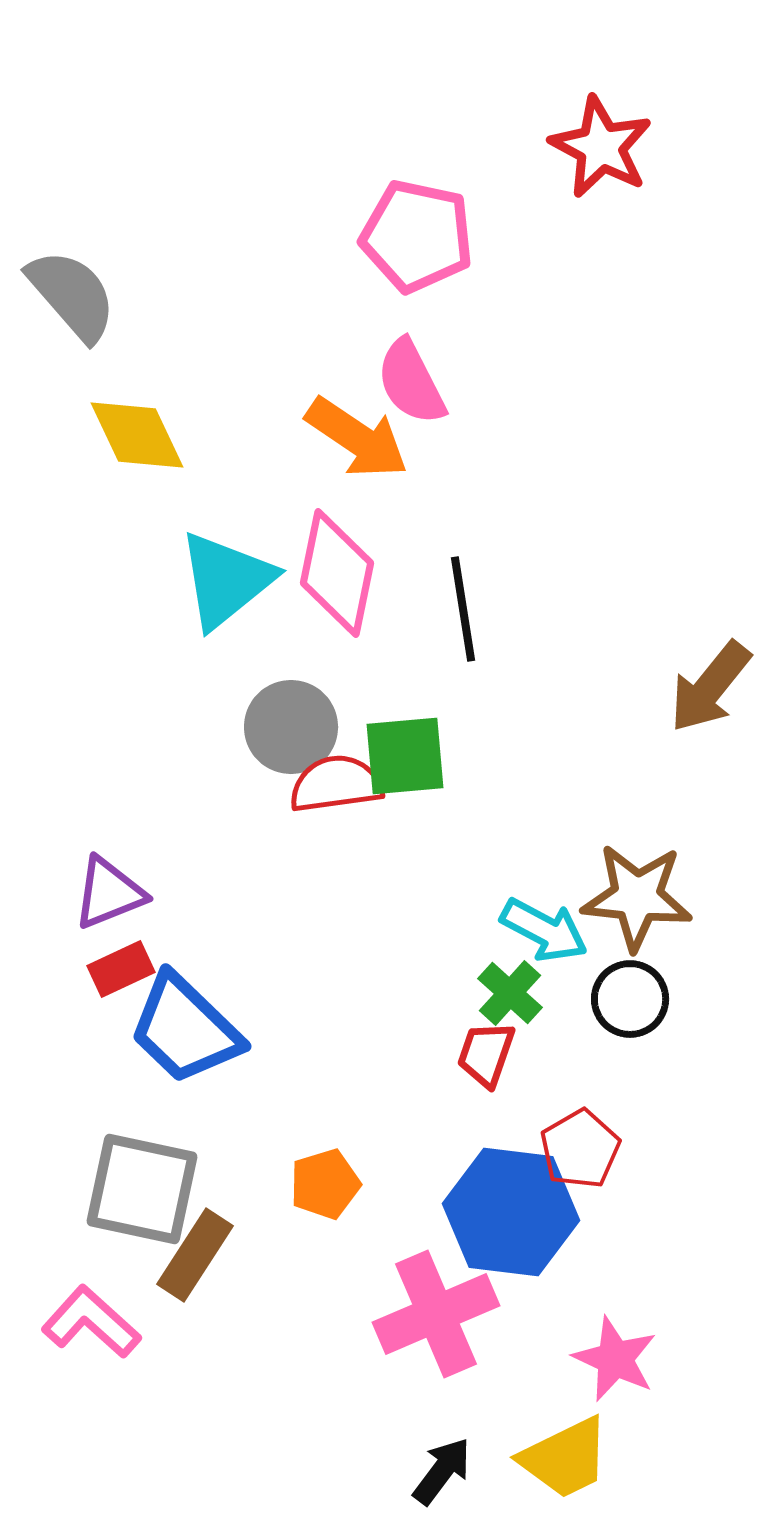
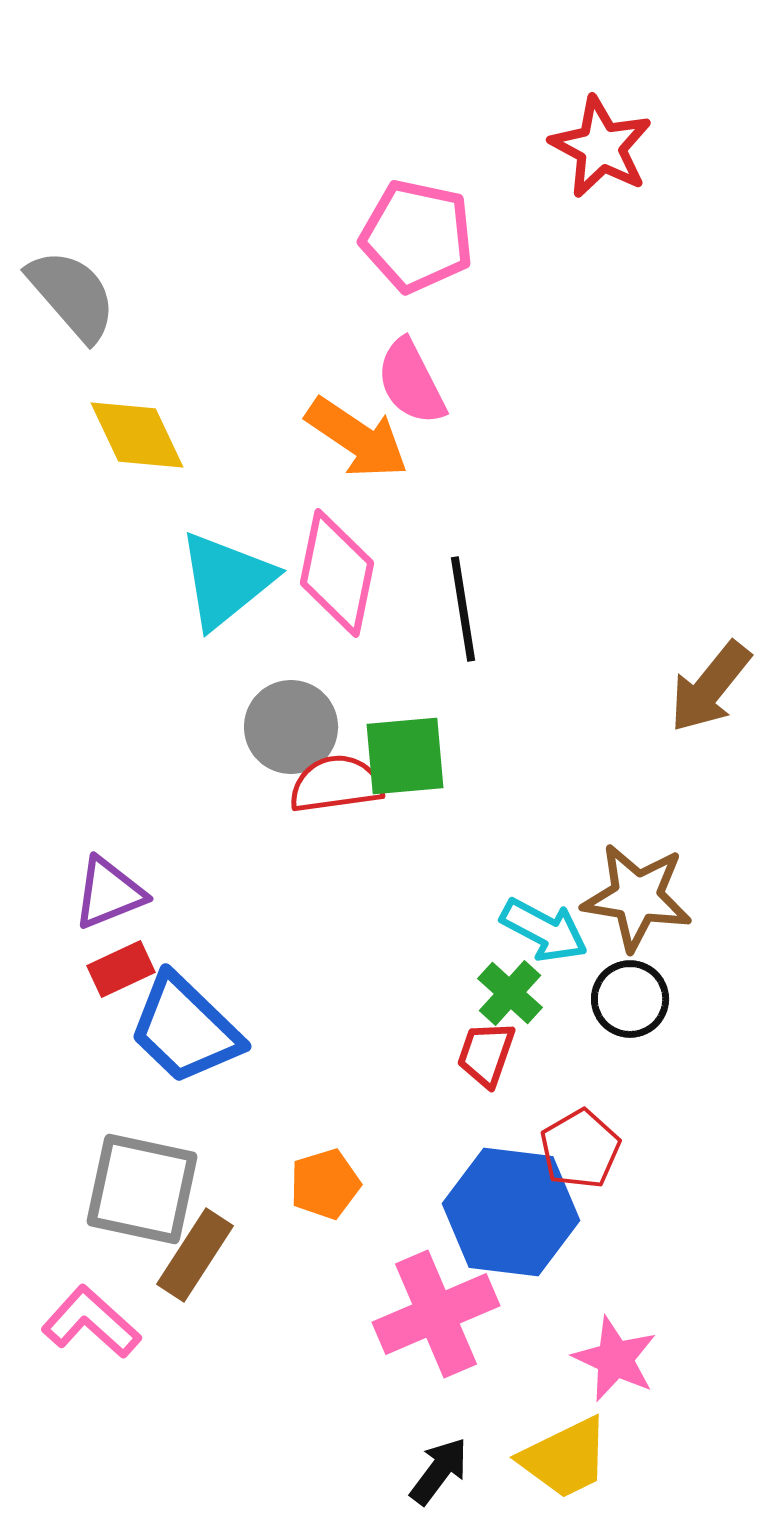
brown star: rotated 3 degrees clockwise
black arrow: moved 3 px left
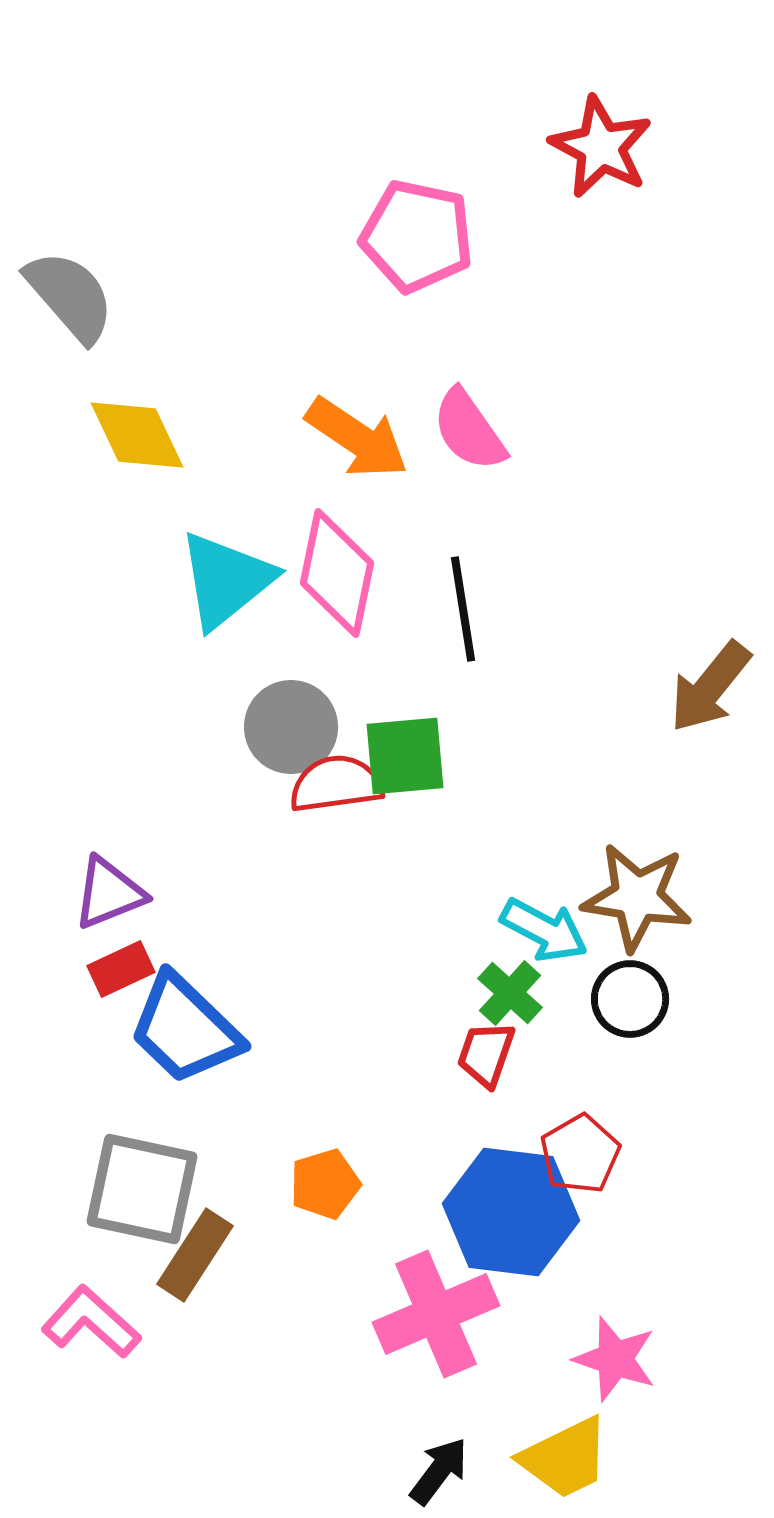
gray semicircle: moved 2 px left, 1 px down
pink semicircle: moved 58 px right, 48 px down; rotated 8 degrees counterclockwise
red pentagon: moved 5 px down
pink star: rotated 6 degrees counterclockwise
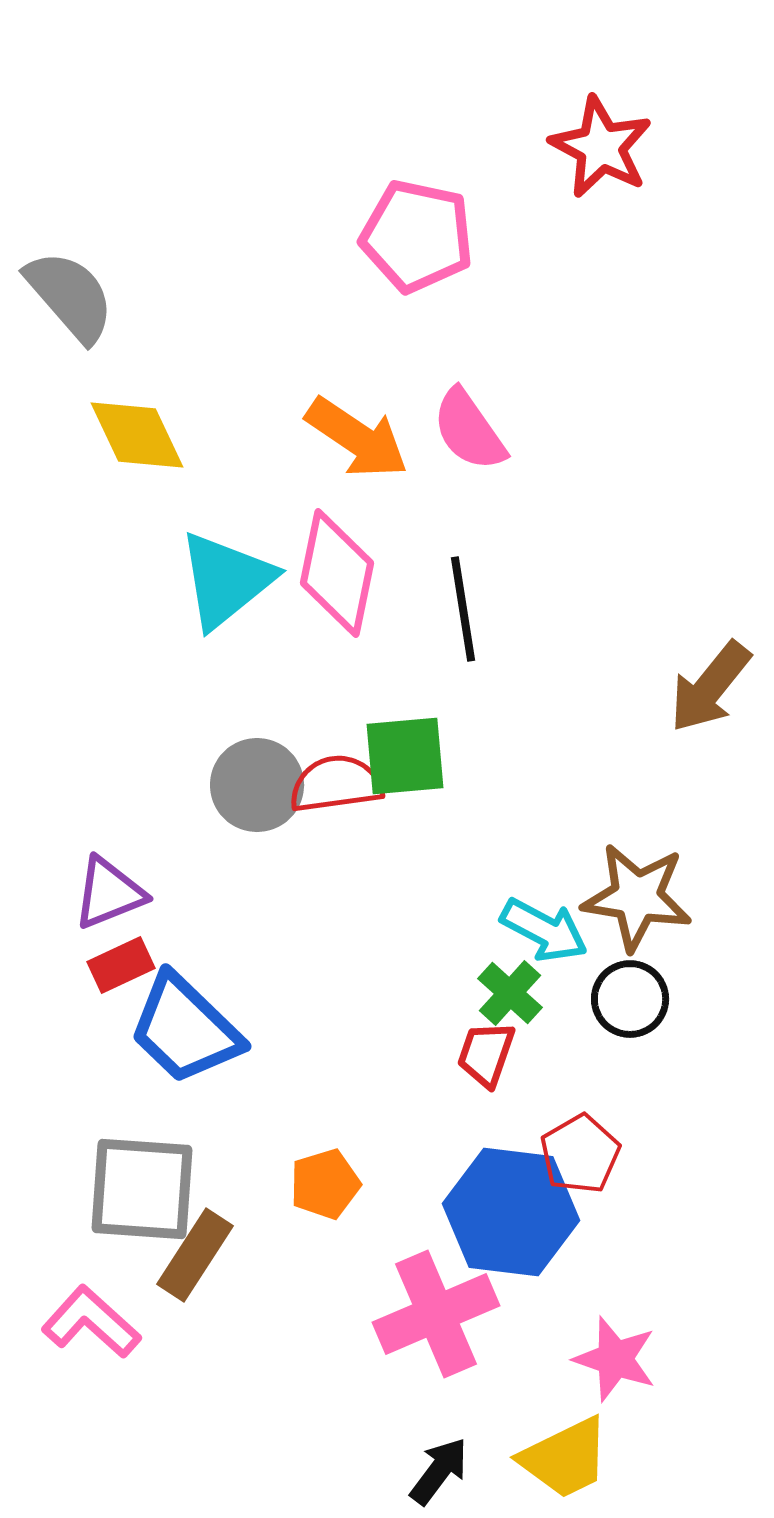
gray circle: moved 34 px left, 58 px down
red rectangle: moved 4 px up
gray square: rotated 8 degrees counterclockwise
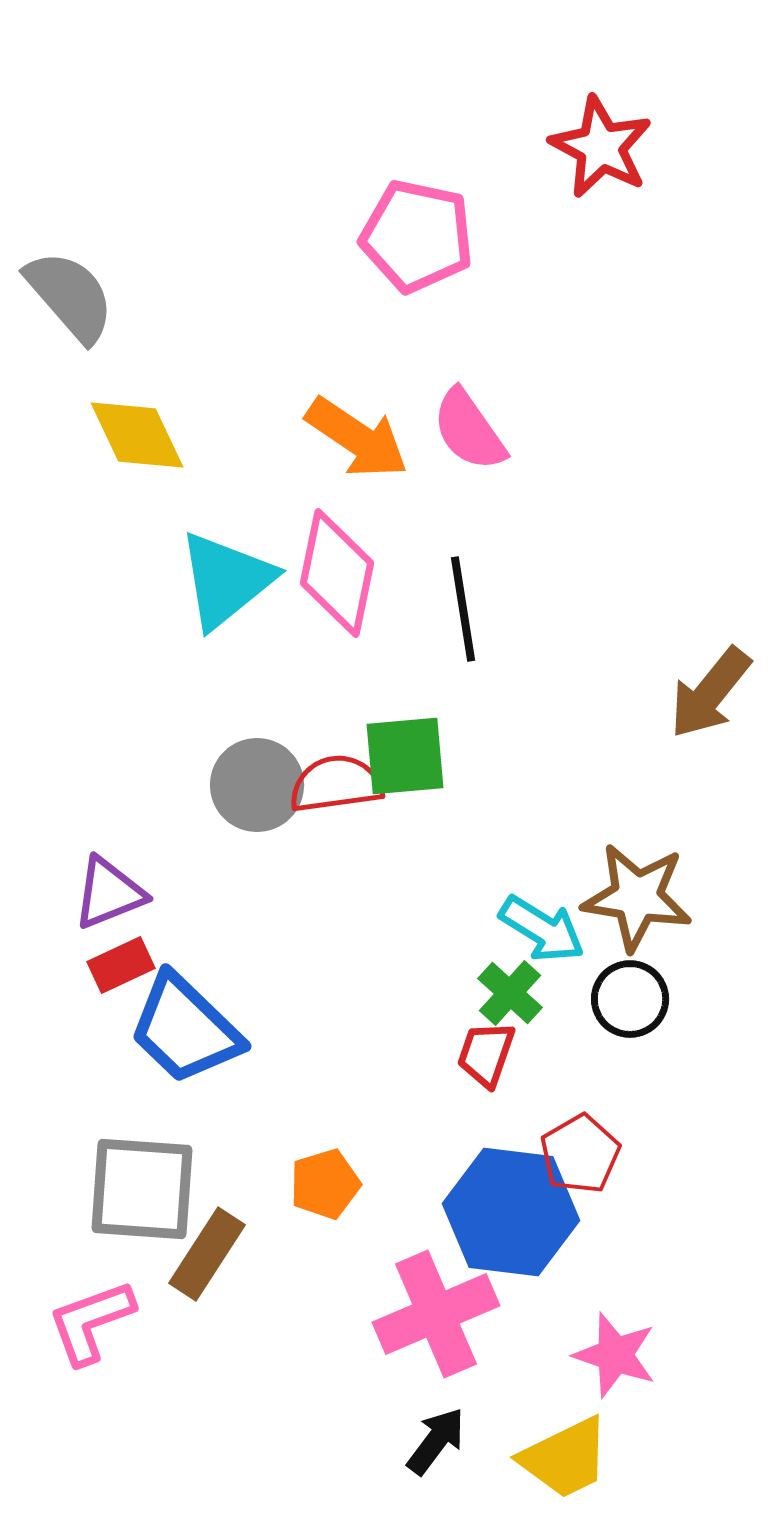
brown arrow: moved 6 px down
cyan arrow: moved 2 px left, 1 px up; rotated 4 degrees clockwise
brown rectangle: moved 12 px right, 1 px up
pink L-shape: rotated 62 degrees counterclockwise
pink star: moved 4 px up
black arrow: moved 3 px left, 30 px up
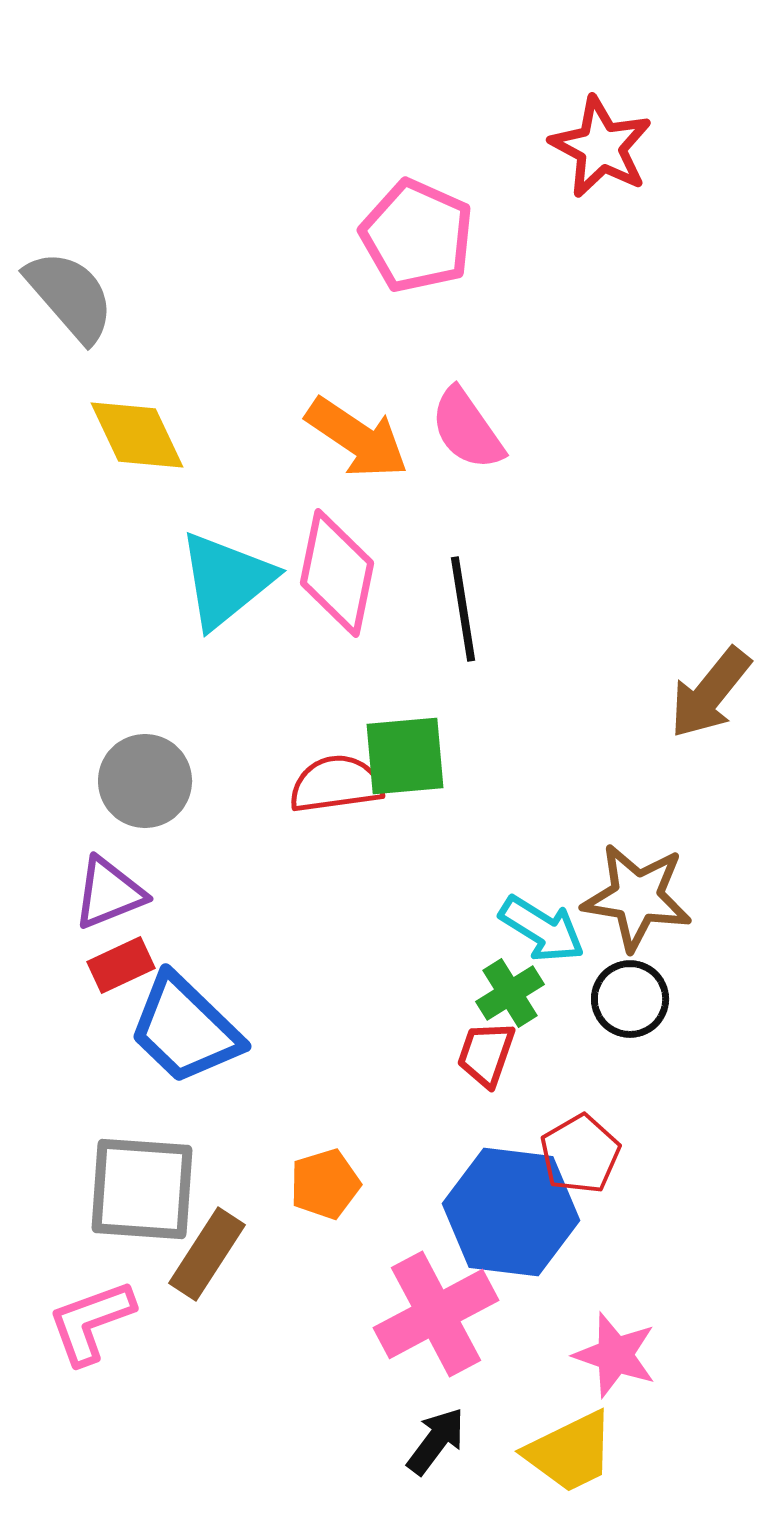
pink pentagon: rotated 12 degrees clockwise
pink semicircle: moved 2 px left, 1 px up
gray circle: moved 112 px left, 4 px up
green cross: rotated 16 degrees clockwise
pink cross: rotated 5 degrees counterclockwise
yellow trapezoid: moved 5 px right, 6 px up
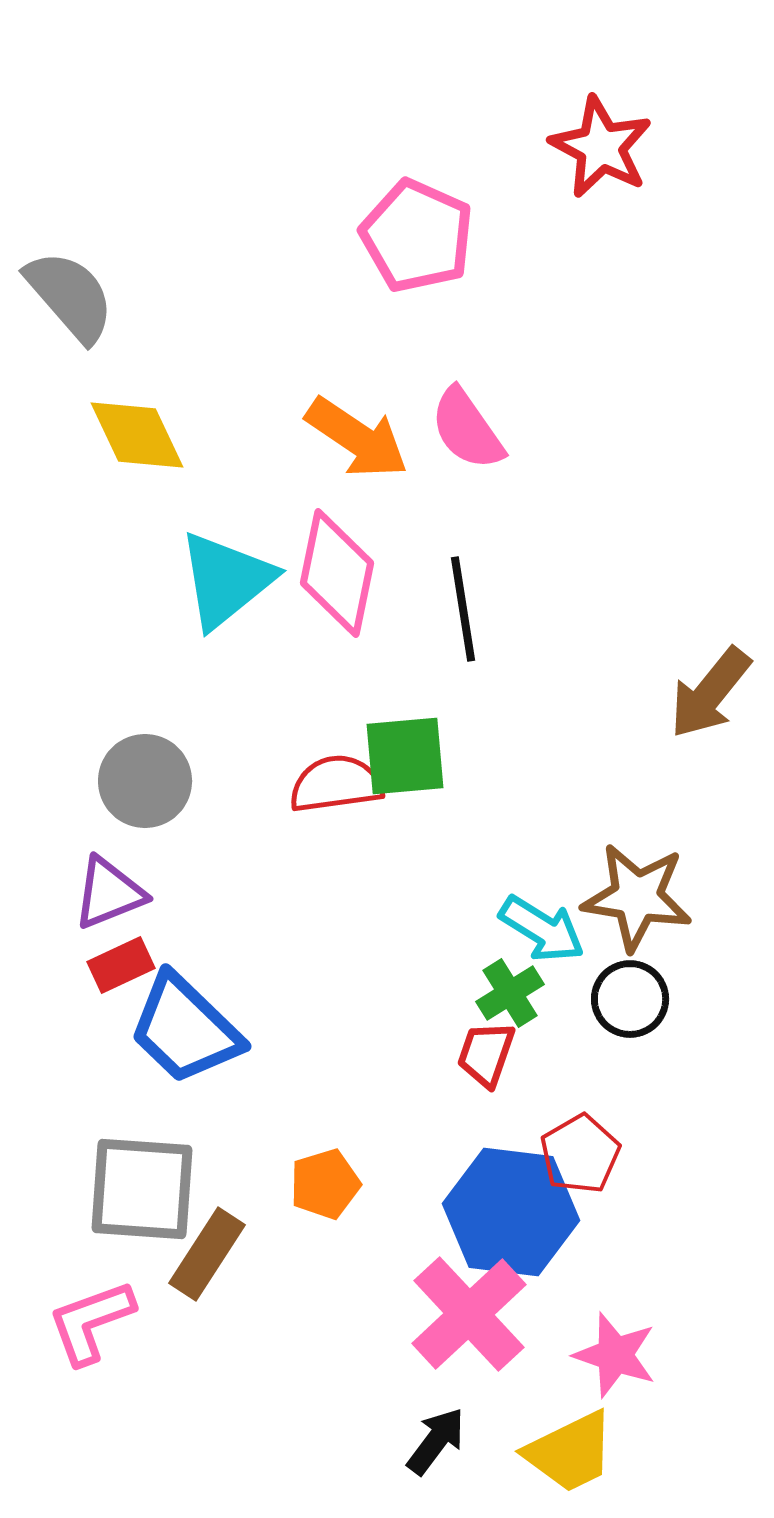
pink cross: moved 33 px right; rotated 15 degrees counterclockwise
